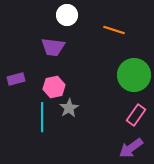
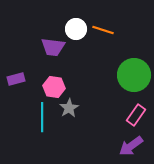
white circle: moved 9 px right, 14 px down
orange line: moved 11 px left
pink hexagon: rotated 20 degrees clockwise
purple arrow: moved 2 px up
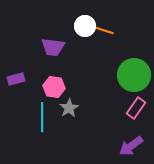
white circle: moved 9 px right, 3 px up
pink rectangle: moved 7 px up
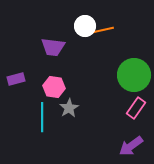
orange line: rotated 30 degrees counterclockwise
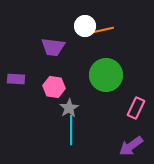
green circle: moved 28 px left
purple rectangle: rotated 18 degrees clockwise
pink rectangle: rotated 10 degrees counterclockwise
cyan line: moved 29 px right, 13 px down
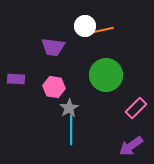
pink rectangle: rotated 20 degrees clockwise
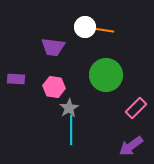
white circle: moved 1 px down
orange line: rotated 20 degrees clockwise
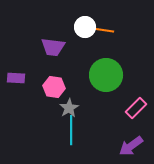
purple rectangle: moved 1 px up
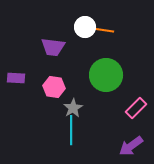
gray star: moved 4 px right
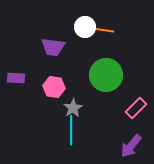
purple arrow: rotated 15 degrees counterclockwise
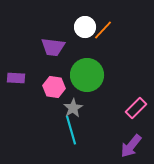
orange line: rotated 55 degrees counterclockwise
green circle: moved 19 px left
cyan line: rotated 16 degrees counterclockwise
